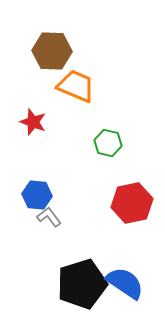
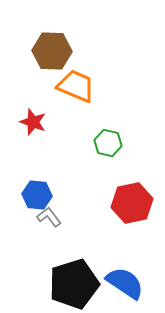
black pentagon: moved 8 px left
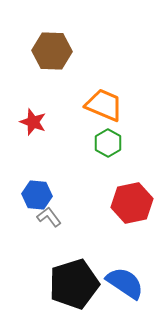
orange trapezoid: moved 28 px right, 19 px down
green hexagon: rotated 16 degrees clockwise
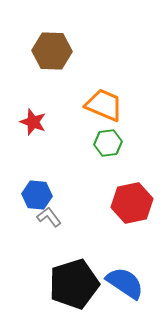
green hexagon: rotated 24 degrees clockwise
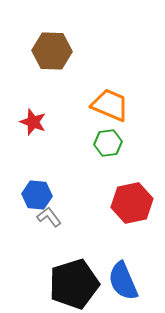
orange trapezoid: moved 6 px right
blue semicircle: moved 2 px left, 2 px up; rotated 147 degrees counterclockwise
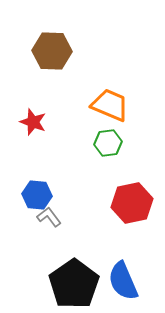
black pentagon: rotated 18 degrees counterclockwise
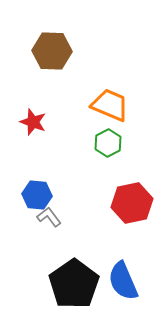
green hexagon: rotated 20 degrees counterclockwise
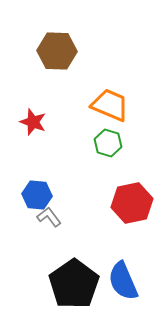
brown hexagon: moved 5 px right
green hexagon: rotated 16 degrees counterclockwise
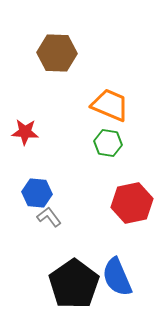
brown hexagon: moved 2 px down
red star: moved 8 px left, 10 px down; rotated 16 degrees counterclockwise
green hexagon: rotated 8 degrees counterclockwise
blue hexagon: moved 2 px up
blue semicircle: moved 6 px left, 4 px up
